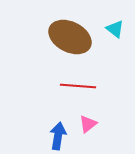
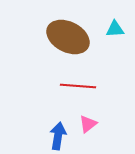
cyan triangle: rotated 42 degrees counterclockwise
brown ellipse: moved 2 px left
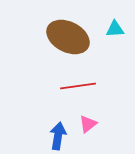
red line: rotated 12 degrees counterclockwise
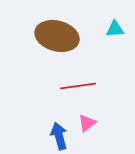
brown ellipse: moved 11 px left, 1 px up; rotated 12 degrees counterclockwise
pink triangle: moved 1 px left, 1 px up
blue arrow: moved 1 px right; rotated 24 degrees counterclockwise
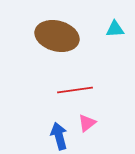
red line: moved 3 px left, 4 px down
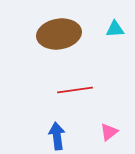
brown ellipse: moved 2 px right, 2 px up; rotated 24 degrees counterclockwise
pink triangle: moved 22 px right, 9 px down
blue arrow: moved 2 px left; rotated 8 degrees clockwise
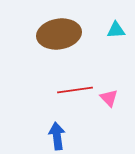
cyan triangle: moved 1 px right, 1 px down
pink triangle: moved 34 px up; rotated 36 degrees counterclockwise
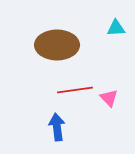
cyan triangle: moved 2 px up
brown ellipse: moved 2 px left, 11 px down; rotated 9 degrees clockwise
blue arrow: moved 9 px up
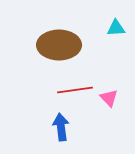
brown ellipse: moved 2 px right
blue arrow: moved 4 px right
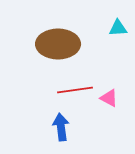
cyan triangle: moved 2 px right
brown ellipse: moved 1 px left, 1 px up
pink triangle: rotated 18 degrees counterclockwise
